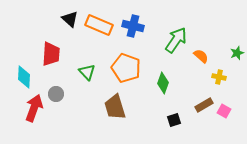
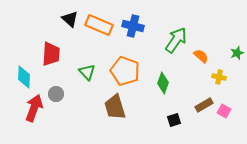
orange pentagon: moved 1 px left, 3 px down
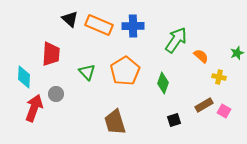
blue cross: rotated 15 degrees counterclockwise
orange pentagon: rotated 20 degrees clockwise
brown trapezoid: moved 15 px down
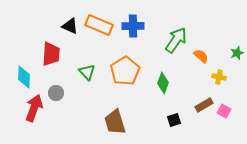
black triangle: moved 7 px down; rotated 18 degrees counterclockwise
gray circle: moved 1 px up
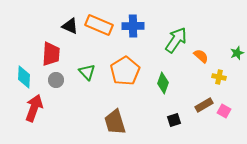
gray circle: moved 13 px up
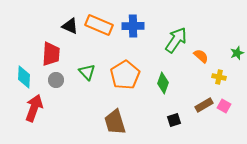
orange pentagon: moved 4 px down
pink square: moved 5 px up
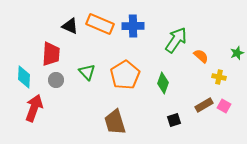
orange rectangle: moved 1 px right, 1 px up
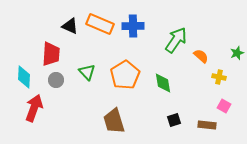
green diamond: rotated 30 degrees counterclockwise
brown rectangle: moved 3 px right, 20 px down; rotated 36 degrees clockwise
brown trapezoid: moved 1 px left, 1 px up
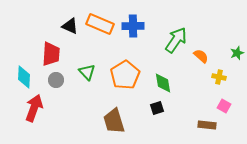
black square: moved 17 px left, 12 px up
